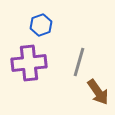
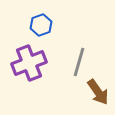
purple cross: rotated 16 degrees counterclockwise
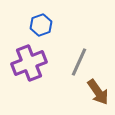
gray line: rotated 8 degrees clockwise
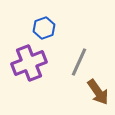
blue hexagon: moved 3 px right, 3 px down
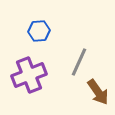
blue hexagon: moved 5 px left, 3 px down; rotated 15 degrees clockwise
purple cross: moved 12 px down
